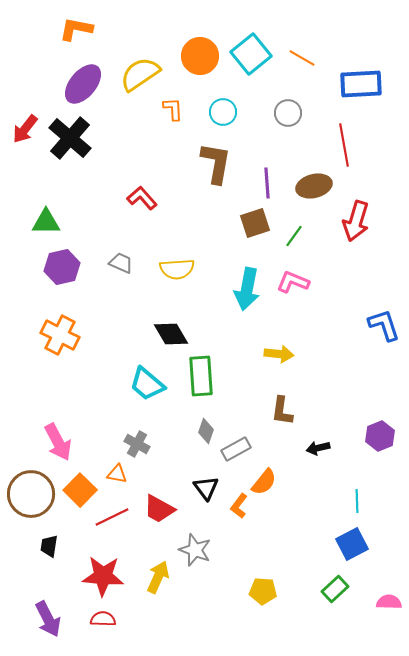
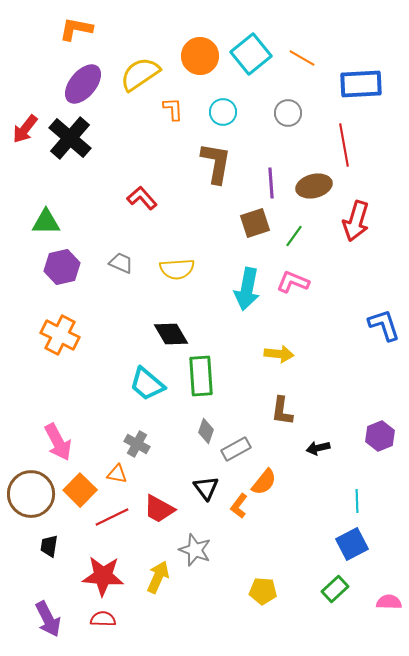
purple line at (267, 183): moved 4 px right
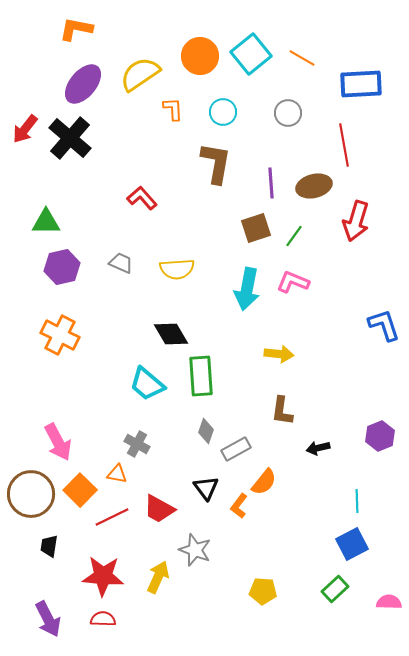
brown square at (255, 223): moved 1 px right, 5 px down
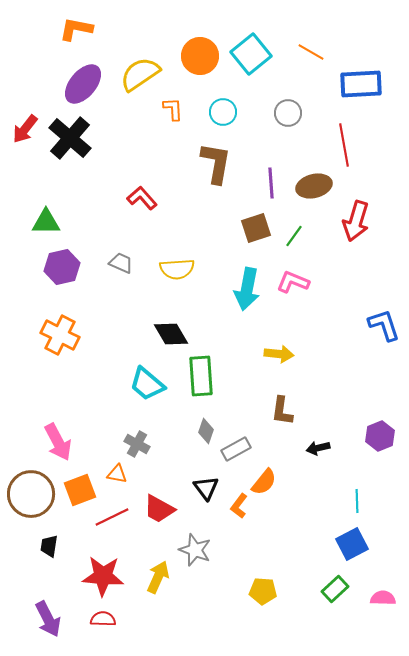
orange line at (302, 58): moved 9 px right, 6 px up
orange square at (80, 490): rotated 24 degrees clockwise
pink semicircle at (389, 602): moved 6 px left, 4 px up
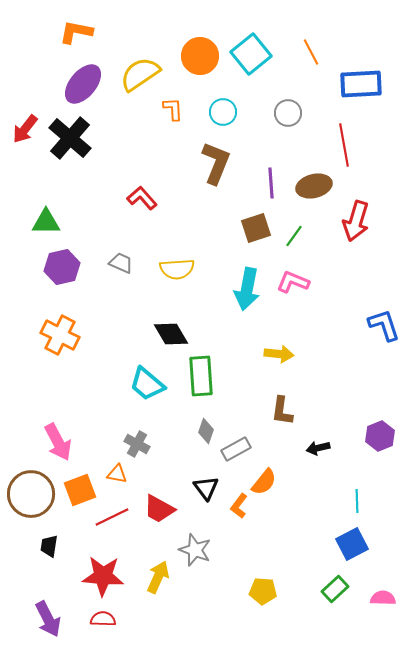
orange L-shape at (76, 29): moved 3 px down
orange line at (311, 52): rotated 32 degrees clockwise
brown L-shape at (216, 163): rotated 12 degrees clockwise
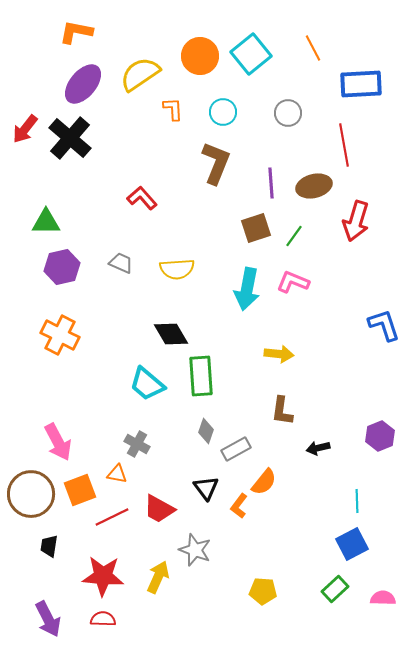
orange line at (311, 52): moved 2 px right, 4 px up
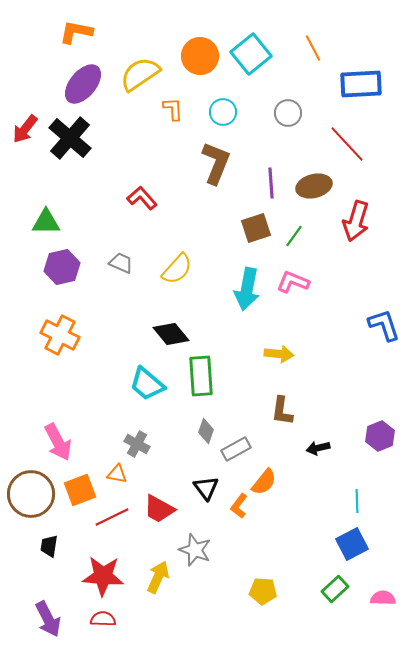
red line at (344, 145): moved 3 px right, 1 px up; rotated 33 degrees counterclockwise
yellow semicircle at (177, 269): rotated 44 degrees counterclockwise
black diamond at (171, 334): rotated 9 degrees counterclockwise
